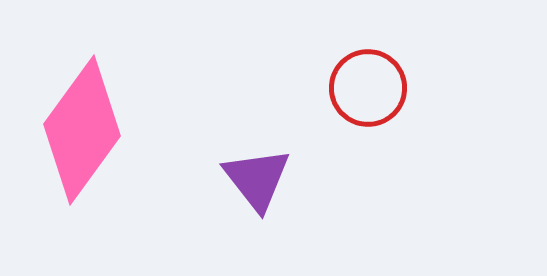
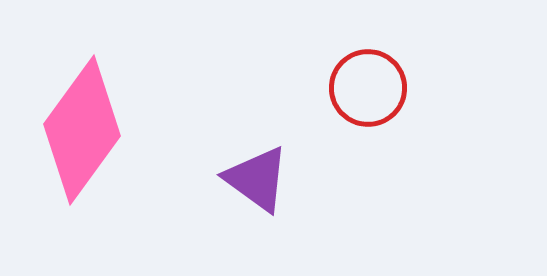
purple triangle: rotated 16 degrees counterclockwise
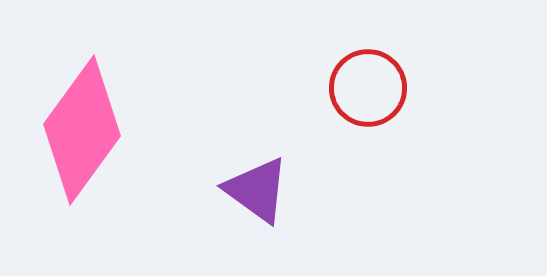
purple triangle: moved 11 px down
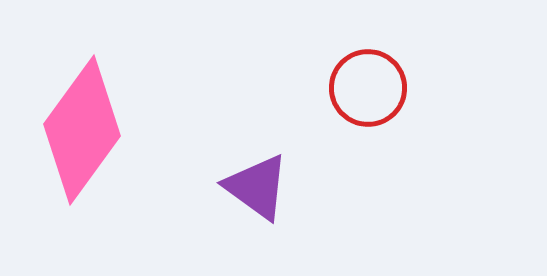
purple triangle: moved 3 px up
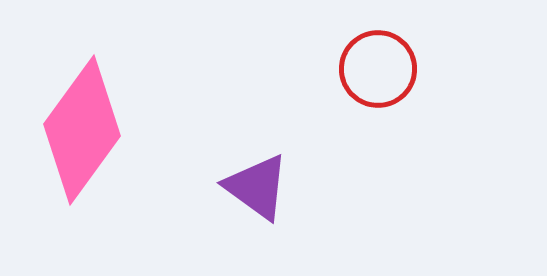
red circle: moved 10 px right, 19 px up
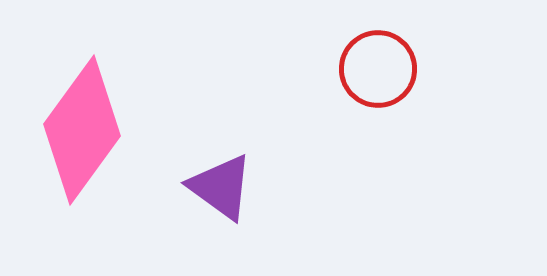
purple triangle: moved 36 px left
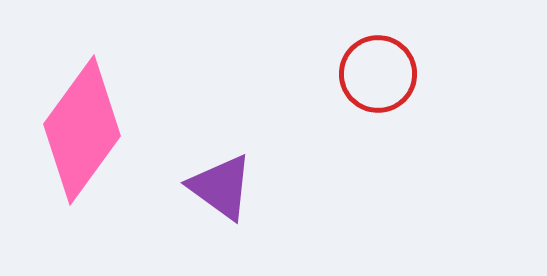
red circle: moved 5 px down
